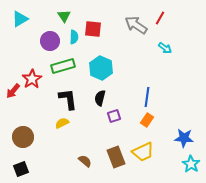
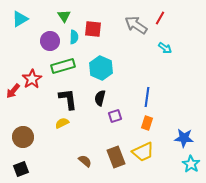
purple square: moved 1 px right
orange rectangle: moved 3 px down; rotated 16 degrees counterclockwise
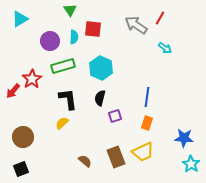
green triangle: moved 6 px right, 6 px up
yellow semicircle: rotated 16 degrees counterclockwise
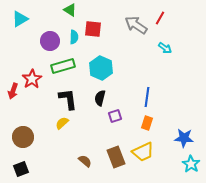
green triangle: rotated 24 degrees counterclockwise
red arrow: rotated 21 degrees counterclockwise
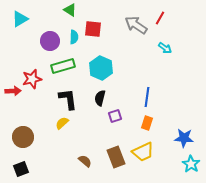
red star: rotated 18 degrees clockwise
red arrow: rotated 112 degrees counterclockwise
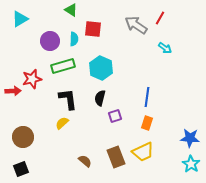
green triangle: moved 1 px right
cyan semicircle: moved 2 px down
blue star: moved 6 px right
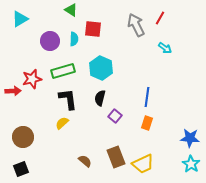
gray arrow: rotated 30 degrees clockwise
green rectangle: moved 5 px down
purple square: rotated 32 degrees counterclockwise
yellow trapezoid: moved 12 px down
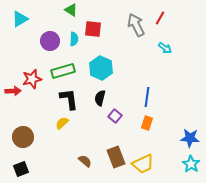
black L-shape: moved 1 px right
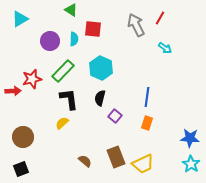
green rectangle: rotated 30 degrees counterclockwise
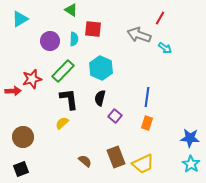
gray arrow: moved 3 px right, 10 px down; rotated 45 degrees counterclockwise
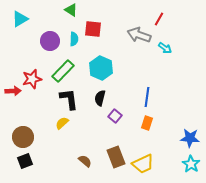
red line: moved 1 px left, 1 px down
black square: moved 4 px right, 8 px up
